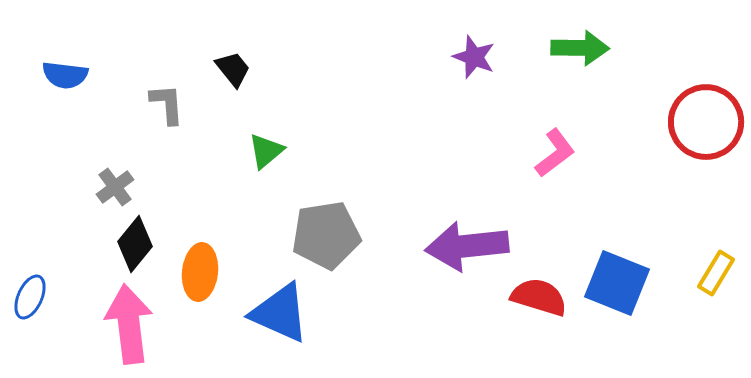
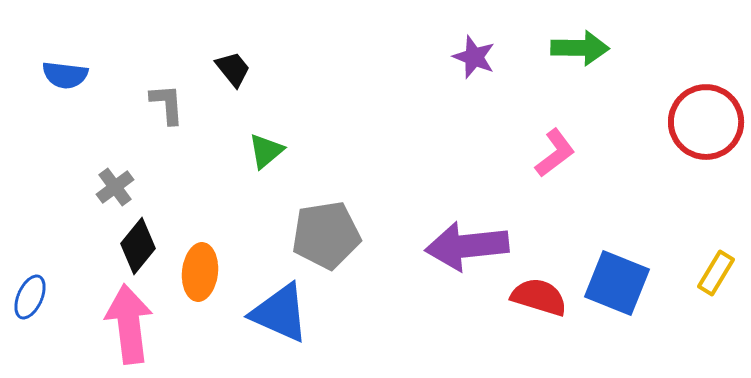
black diamond: moved 3 px right, 2 px down
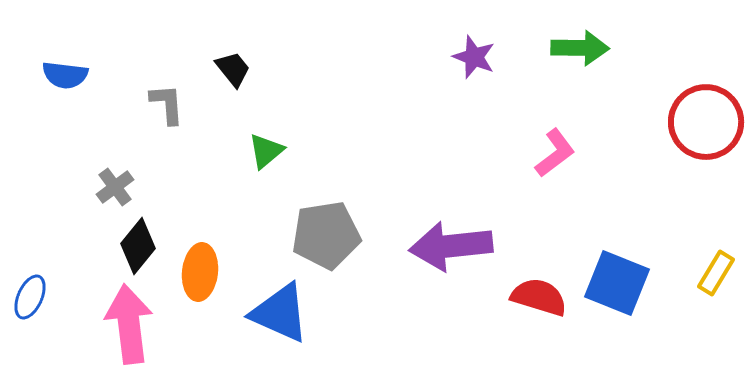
purple arrow: moved 16 px left
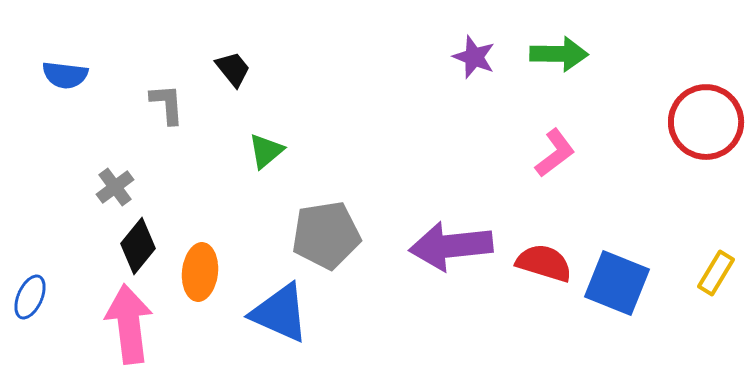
green arrow: moved 21 px left, 6 px down
red semicircle: moved 5 px right, 34 px up
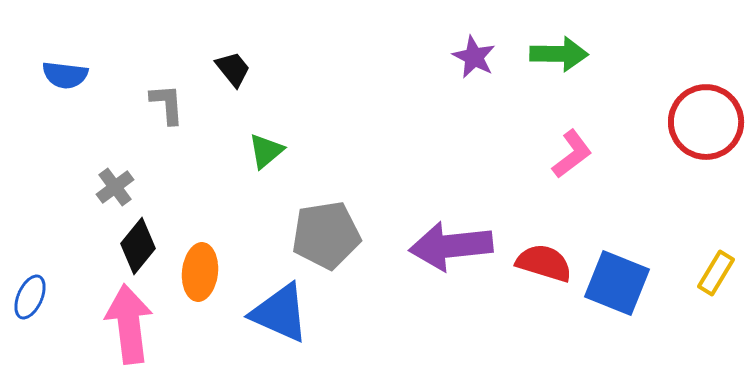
purple star: rotated 6 degrees clockwise
pink L-shape: moved 17 px right, 1 px down
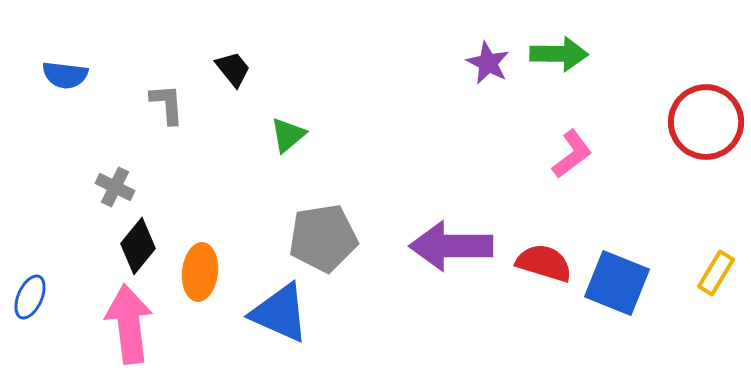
purple star: moved 14 px right, 6 px down
green triangle: moved 22 px right, 16 px up
gray cross: rotated 27 degrees counterclockwise
gray pentagon: moved 3 px left, 3 px down
purple arrow: rotated 6 degrees clockwise
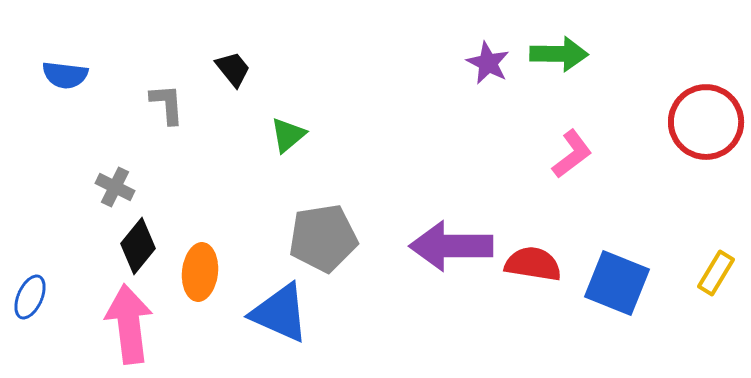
red semicircle: moved 11 px left, 1 px down; rotated 8 degrees counterclockwise
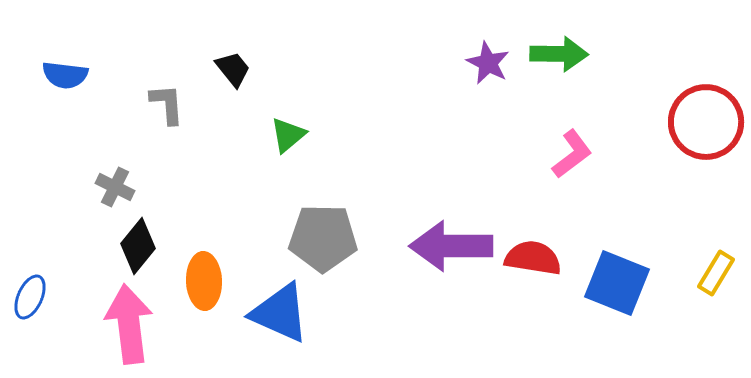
gray pentagon: rotated 10 degrees clockwise
red semicircle: moved 6 px up
orange ellipse: moved 4 px right, 9 px down; rotated 8 degrees counterclockwise
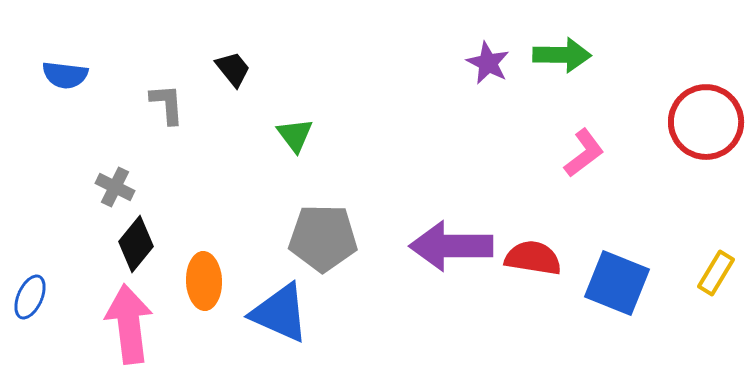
green arrow: moved 3 px right, 1 px down
green triangle: moved 7 px right; rotated 27 degrees counterclockwise
pink L-shape: moved 12 px right, 1 px up
black diamond: moved 2 px left, 2 px up
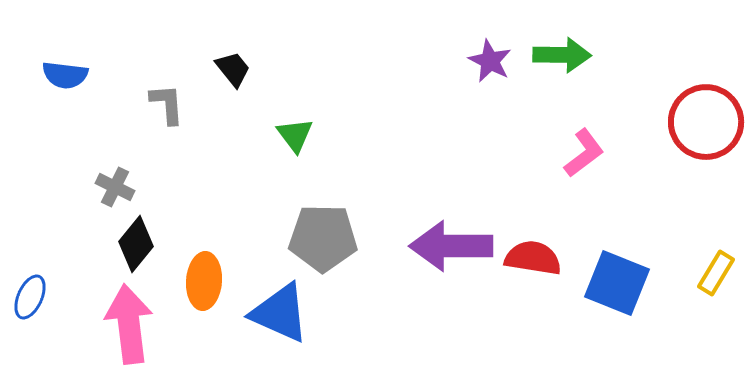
purple star: moved 2 px right, 2 px up
orange ellipse: rotated 6 degrees clockwise
